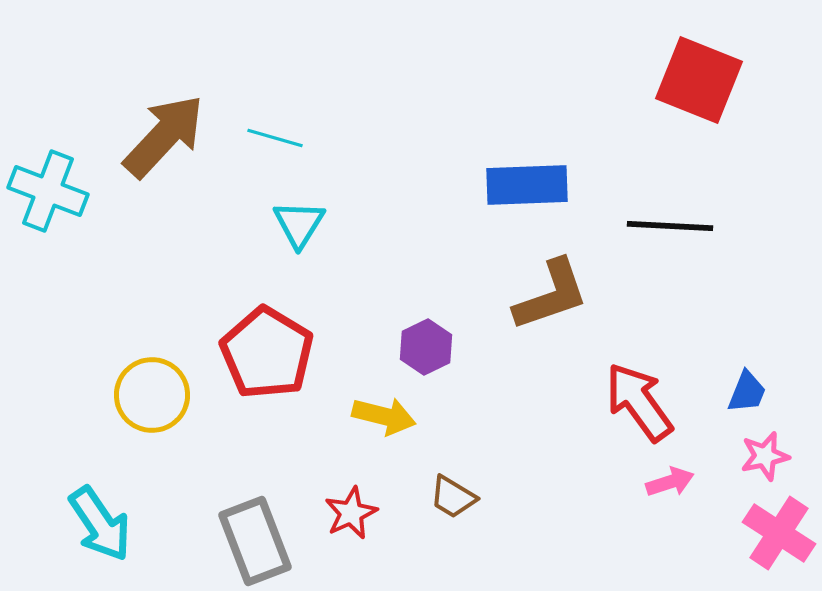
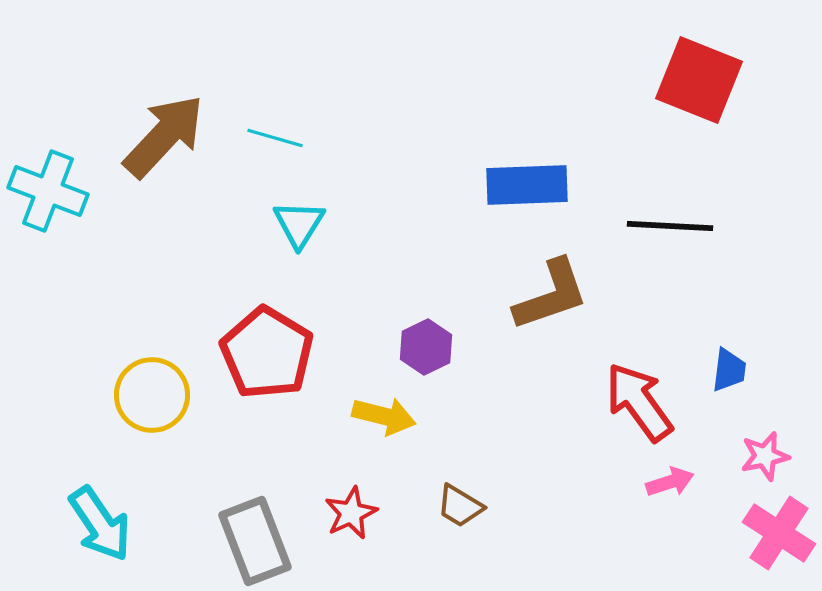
blue trapezoid: moved 18 px left, 22 px up; rotated 15 degrees counterclockwise
brown trapezoid: moved 7 px right, 9 px down
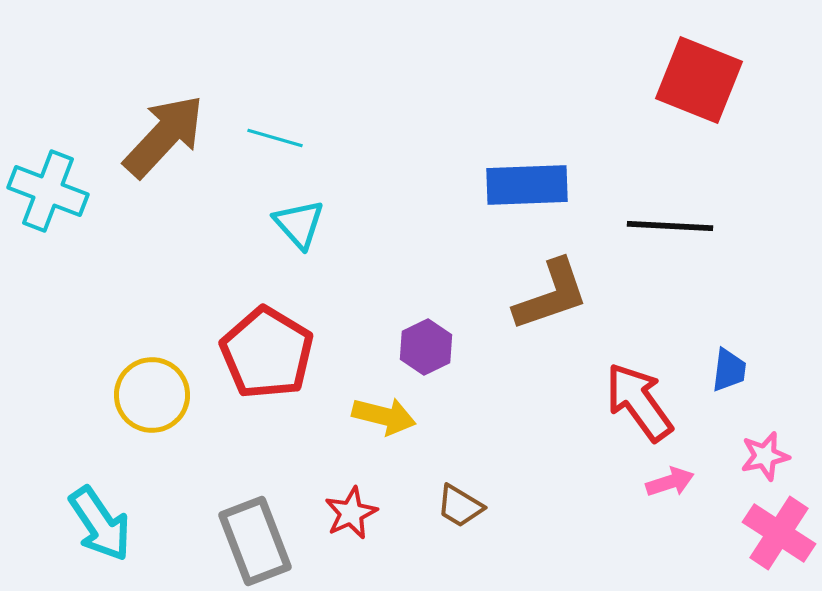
cyan triangle: rotated 14 degrees counterclockwise
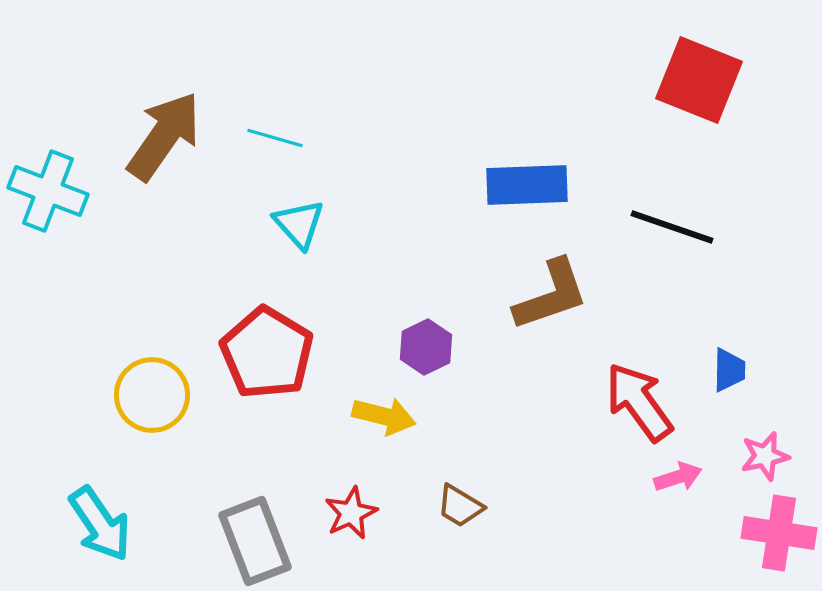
brown arrow: rotated 8 degrees counterclockwise
black line: moved 2 px right, 1 px down; rotated 16 degrees clockwise
blue trapezoid: rotated 6 degrees counterclockwise
pink arrow: moved 8 px right, 5 px up
pink cross: rotated 24 degrees counterclockwise
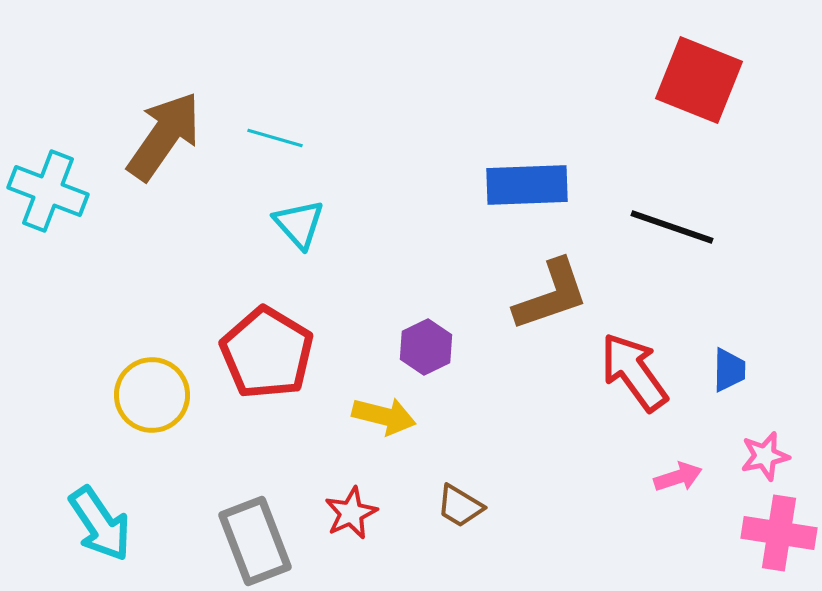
red arrow: moved 5 px left, 30 px up
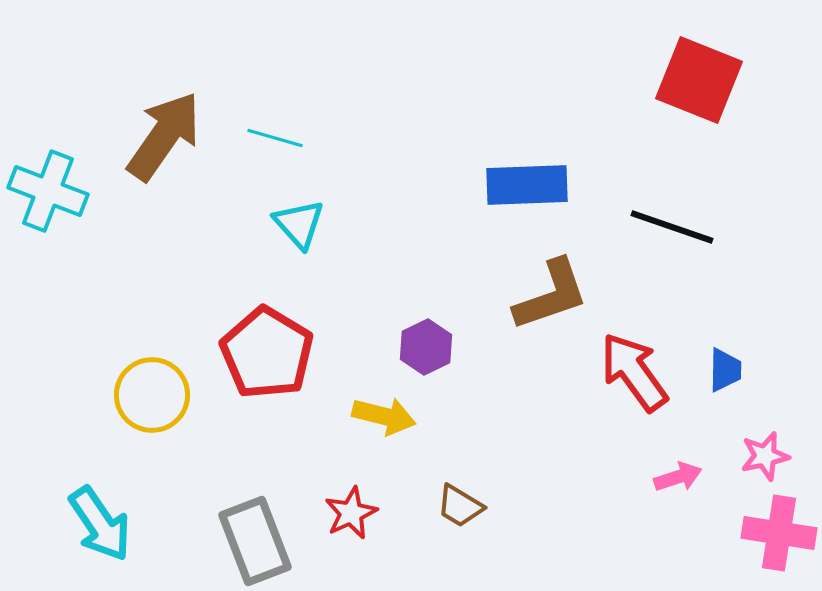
blue trapezoid: moved 4 px left
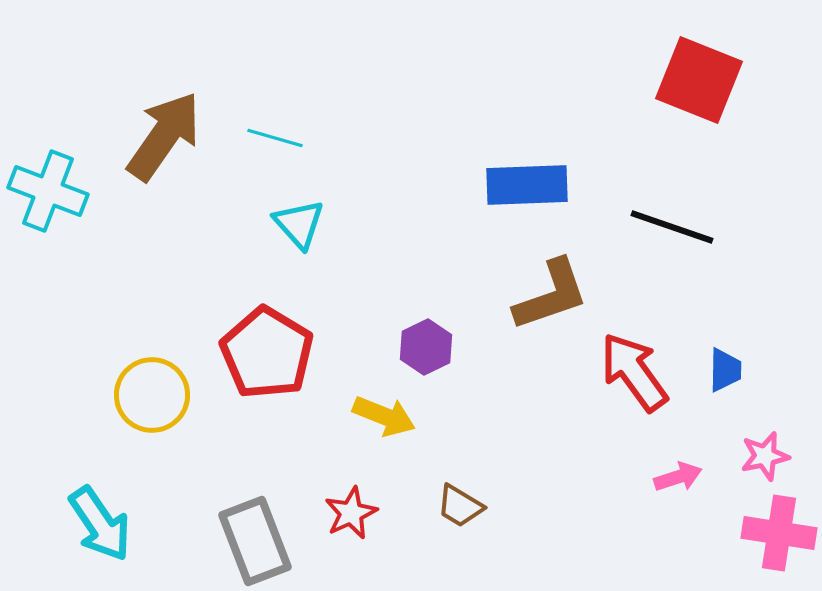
yellow arrow: rotated 8 degrees clockwise
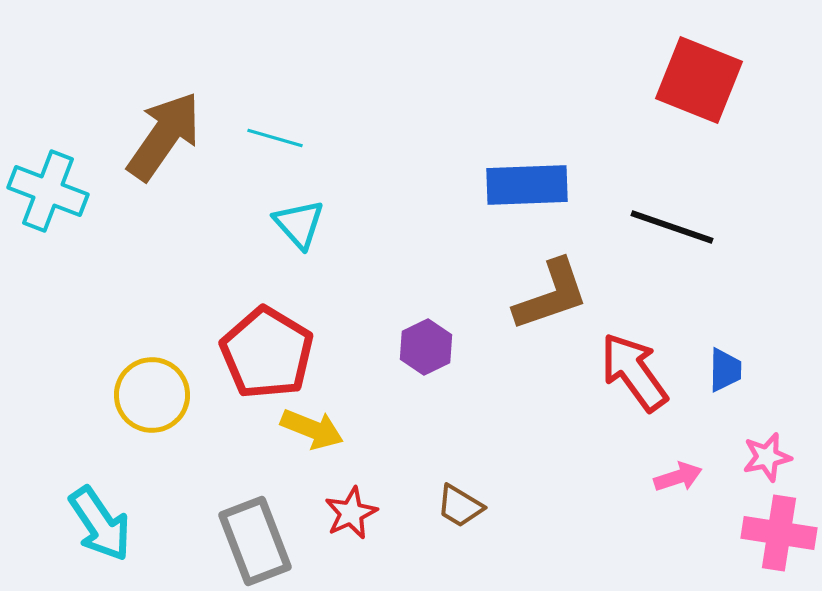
yellow arrow: moved 72 px left, 13 px down
pink star: moved 2 px right, 1 px down
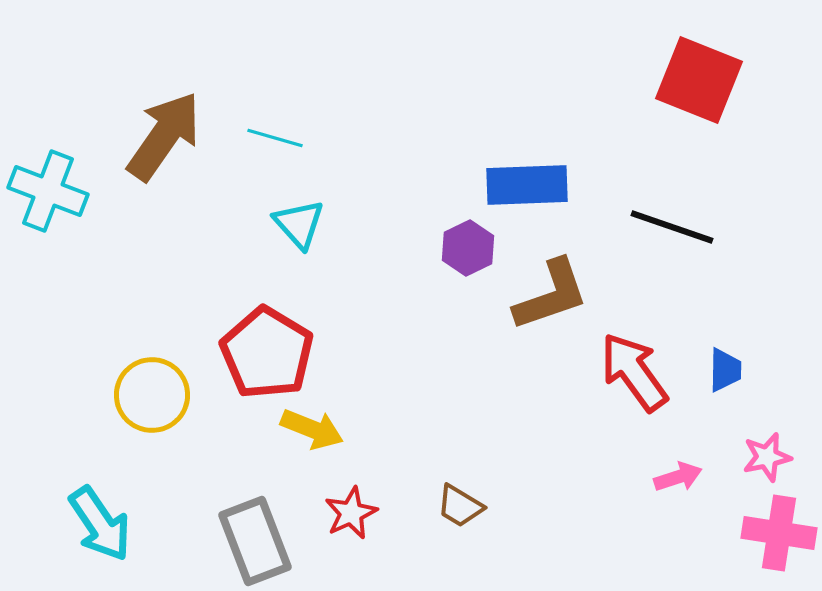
purple hexagon: moved 42 px right, 99 px up
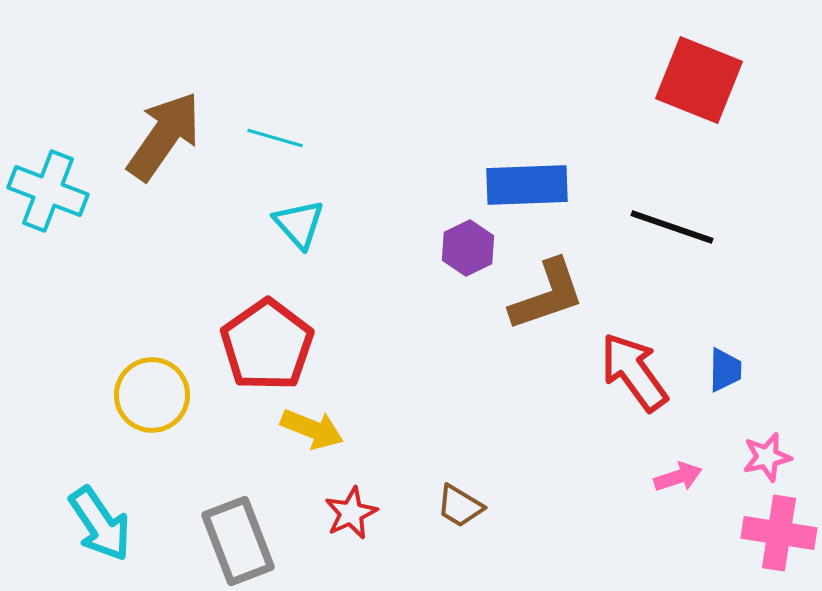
brown L-shape: moved 4 px left
red pentagon: moved 8 px up; rotated 6 degrees clockwise
gray rectangle: moved 17 px left
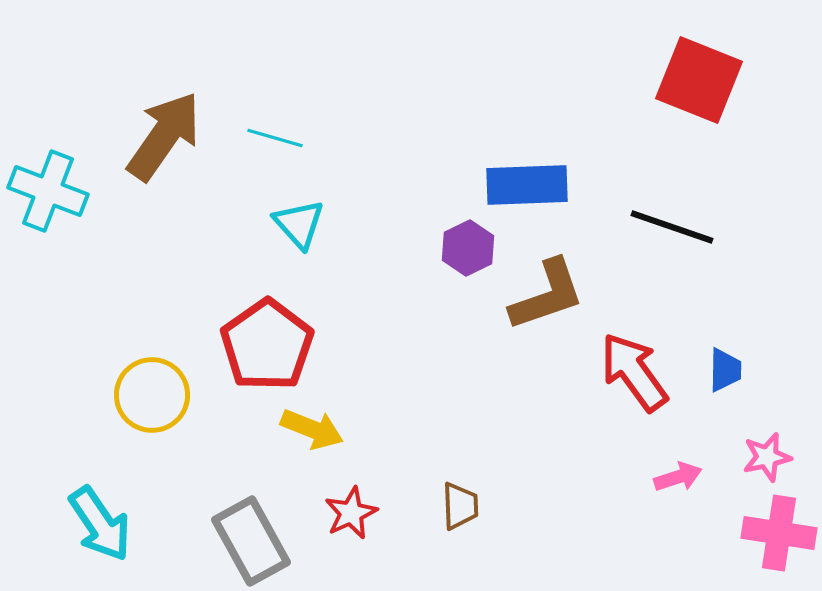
brown trapezoid: rotated 123 degrees counterclockwise
gray rectangle: moved 13 px right; rotated 8 degrees counterclockwise
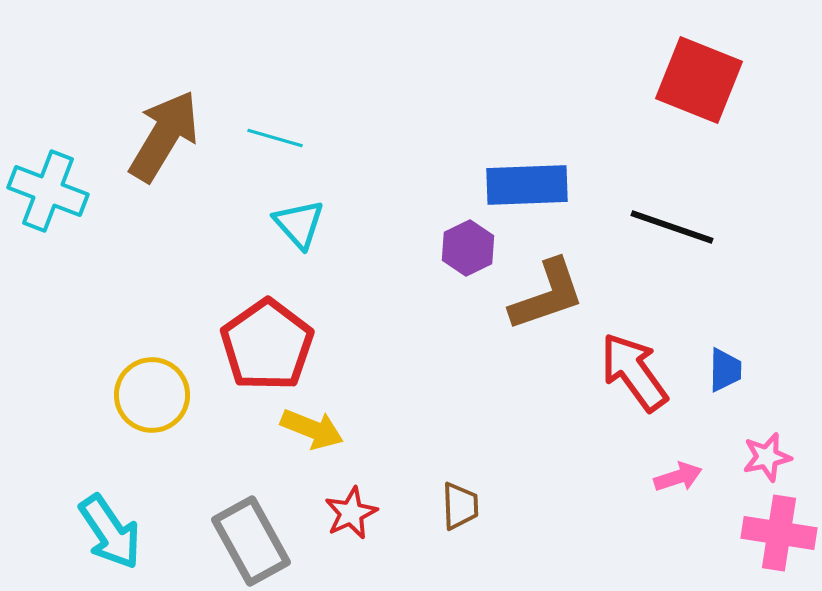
brown arrow: rotated 4 degrees counterclockwise
cyan arrow: moved 10 px right, 8 px down
